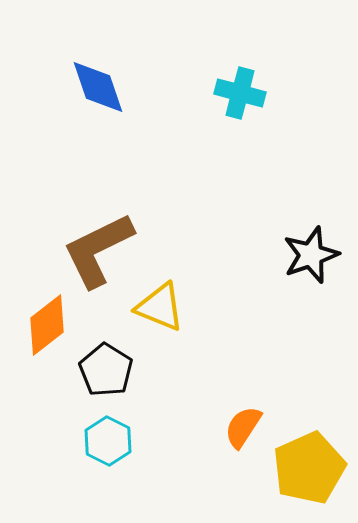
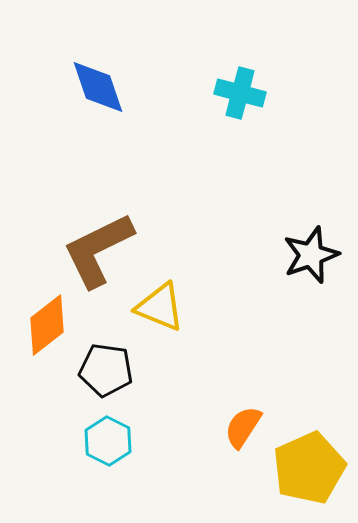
black pentagon: rotated 24 degrees counterclockwise
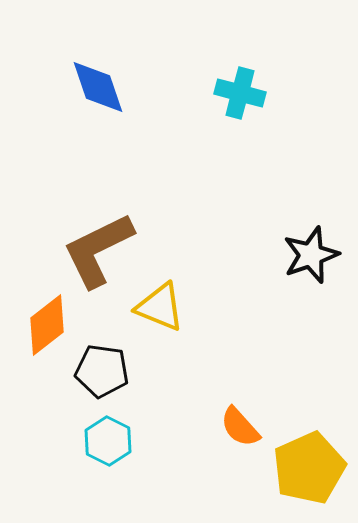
black pentagon: moved 4 px left, 1 px down
orange semicircle: moved 3 px left; rotated 75 degrees counterclockwise
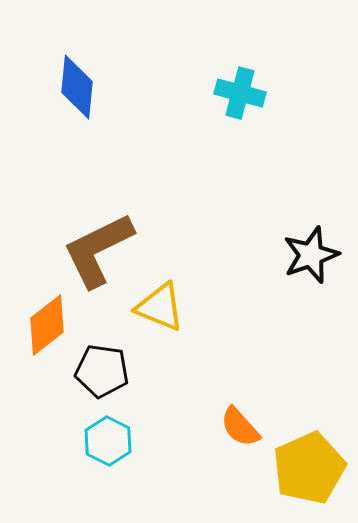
blue diamond: moved 21 px left; rotated 24 degrees clockwise
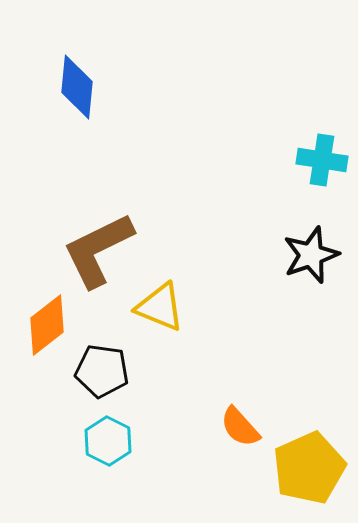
cyan cross: moved 82 px right, 67 px down; rotated 6 degrees counterclockwise
